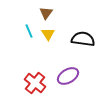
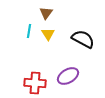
cyan line: rotated 32 degrees clockwise
black semicircle: rotated 20 degrees clockwise
red cross: rotated 35 degrees counterclockwise
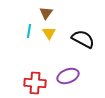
yellow triangle: moved 1 px right, 1 px up
purple ellipse: rotated 10 degrees clockwise
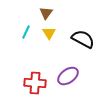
cyan line: moved 3 px left, 1 px down; rotated 16 degrees clockwise
purple ellipse: rotated 15 degrees counterclockwise
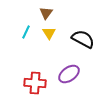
purple ellipse: moved 1 px right, 2 px up
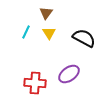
black semicircle: moved 1 px right, 1 px up
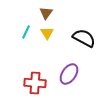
yellow triangle: moved 2 px left
purple ellipse: rotated 20 degrees counterclockwise
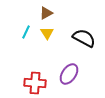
brown triangle: rotated 24 degrees clockwise
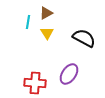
cyan line: moved 2 px right, 10 px up; rotated 16 degrees counterclockwise
